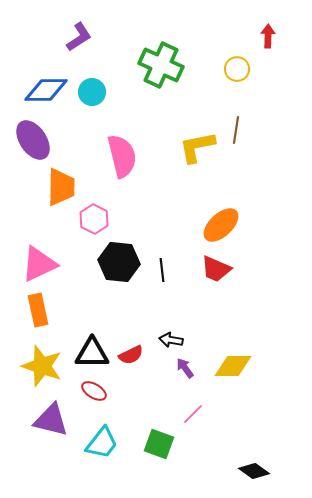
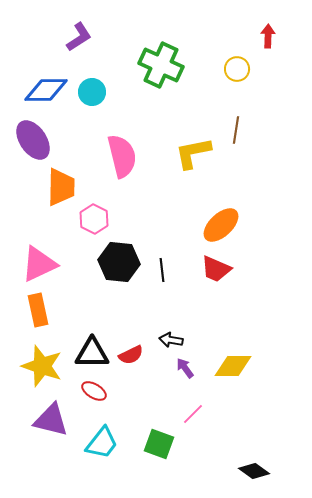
yellow L-shape: moved 4 px left, 6 px down
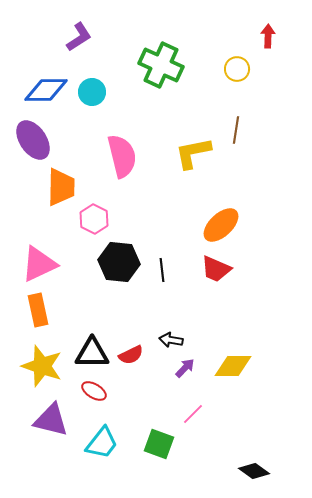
purple arrow: rotated 80 degrees clockwise
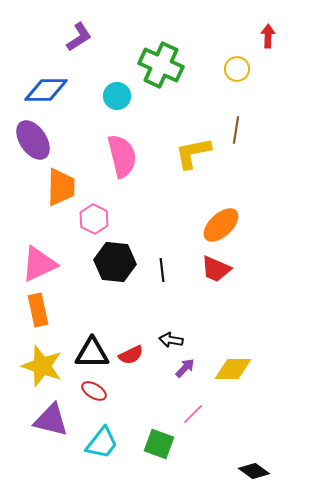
cyan circle: moved 25 px right, 4 px down
black hexagon: moved 4 px left
yellow diamond: moved 3 px down
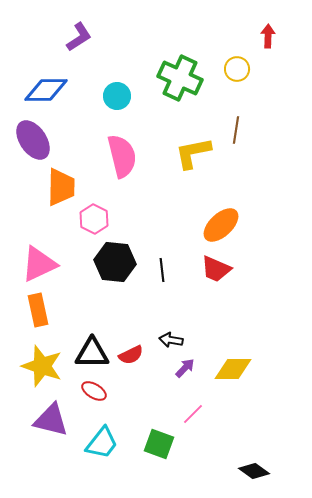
green cross: moved 19 px right, 13 px down
